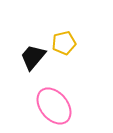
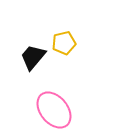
pink ellipse: moved 4 px down
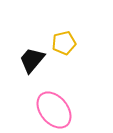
black trapezoid: moved 1 px left, 3 px down
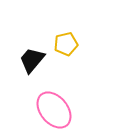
yellow pentagon: moved 2 px right, 1 px down
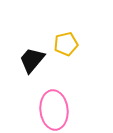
pink ellipse: rotated 33 degrees clockwise
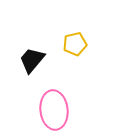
yellow pentagon: moved 9 px right
